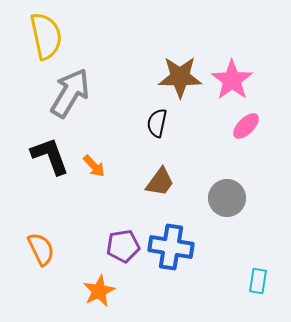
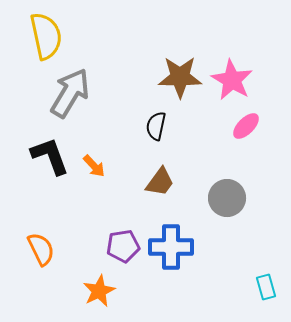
pink star: rotated 6 degrees counterclockwise
black semicircle: moved 1 px left, 3 px down
blue cross: rotated 9 degrees counterclockwise
cyan rectangle: moved 8 px right, 6 px down; rotated 25 degrees counterclockwise
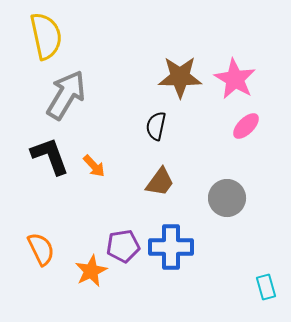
pink star: moved 3 px right, 1 px up
gray arrow: moved 4 px left, 2 px down
orange star: moved 8 px left, 20 px up
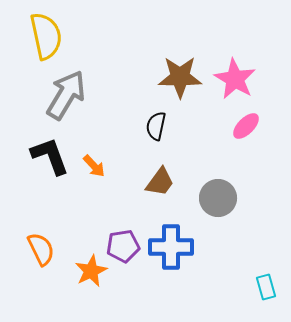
gray circle: moved 9 px left
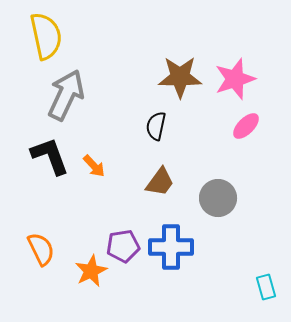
pink star: rotated 24 degrees clockwise
gray arrow: rotated 6 degrees counterclockwise
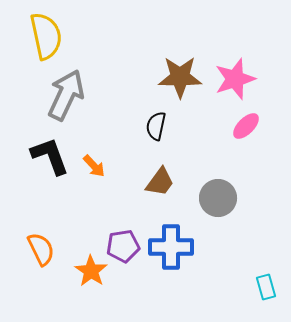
orange star: rotated 12 degrees counterclockwise
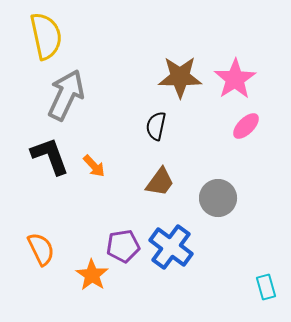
pink star: rotated 15 degrees counterclockwise
blue cross: rotated 36 degrees clockwise
orange star: moved 1 px right, 4 px down
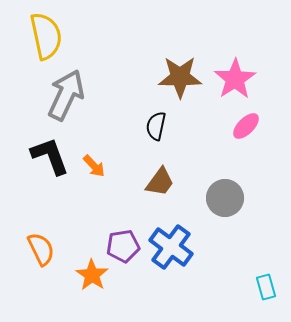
gray circle: moved 7 px right
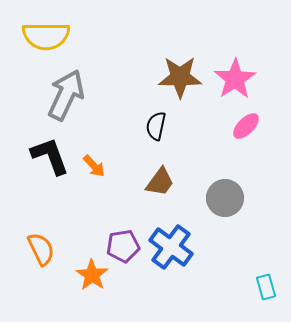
yellow semicircle: rotated 102 degrees clockwise
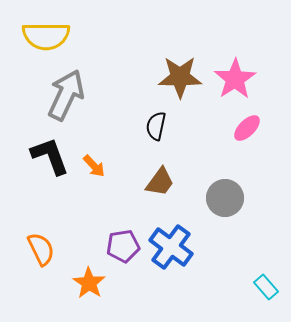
pink ellipse: moved 1 px right, 2 px down
orange star: moved 3 px left, 8 px down
cyan rectangle: rotated 25 degrees counterclockwise
